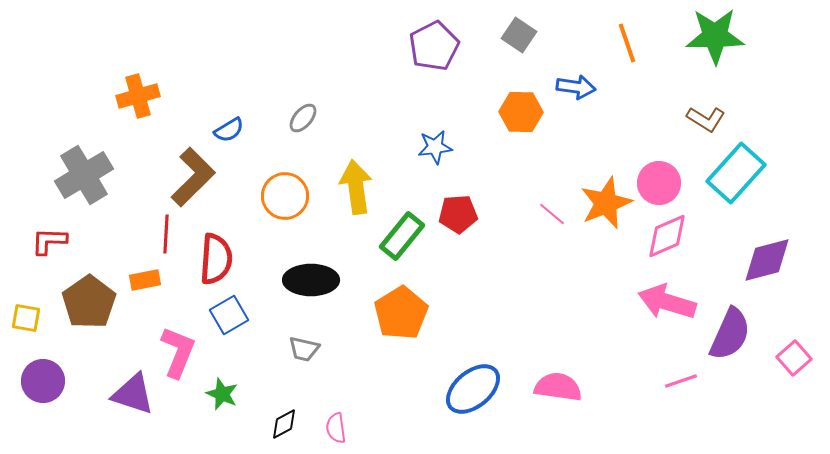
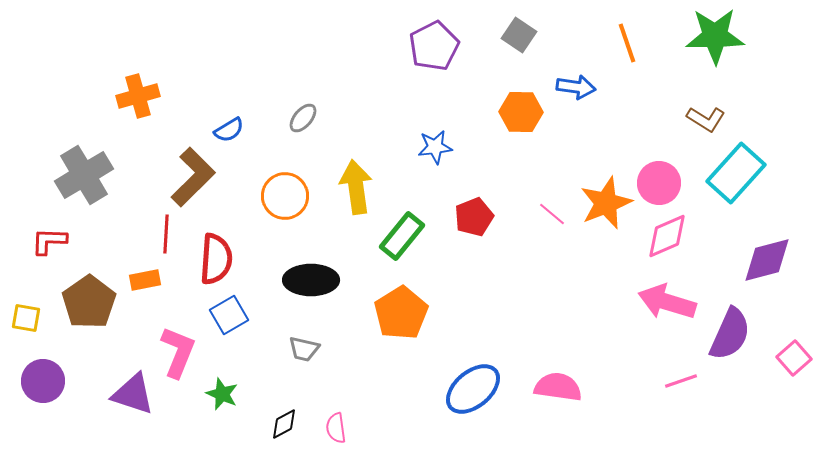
red pentagon at (458, 214): moved 16 px right, 3 px down; rotated 18 degrees counterclockwise
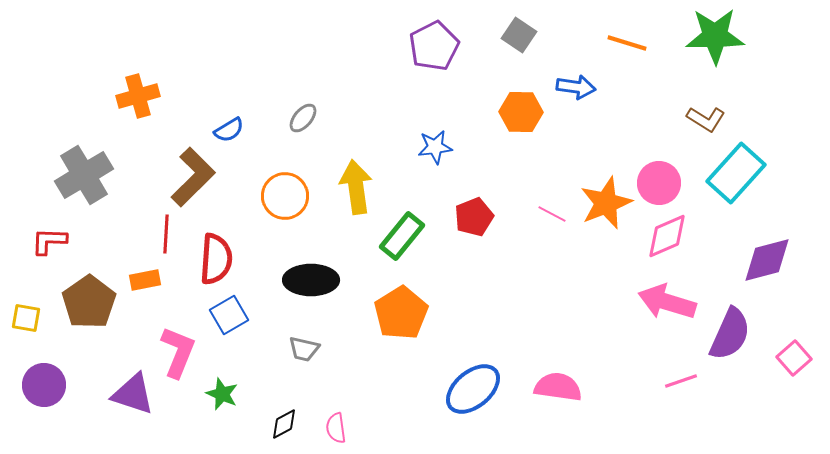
orange line at (627, 43): rotated 54 degrees counterclockwise
pink line at (552, 214): rotated 12 degrees counterclockwise
purple circle at (43, 381): moved 1 px right, 4 px down
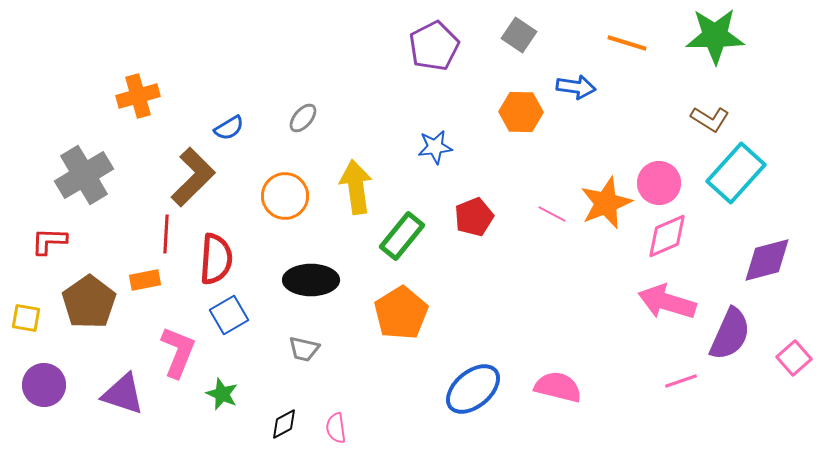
brown L-shape at (706, 119): moved 4 px right
blue semicircle at (229, 130): moved 2 px up
pink semicircle at (558, 387): rotated 6 degrees clockwise
purple triangle at (133, 394): moved 10 px left
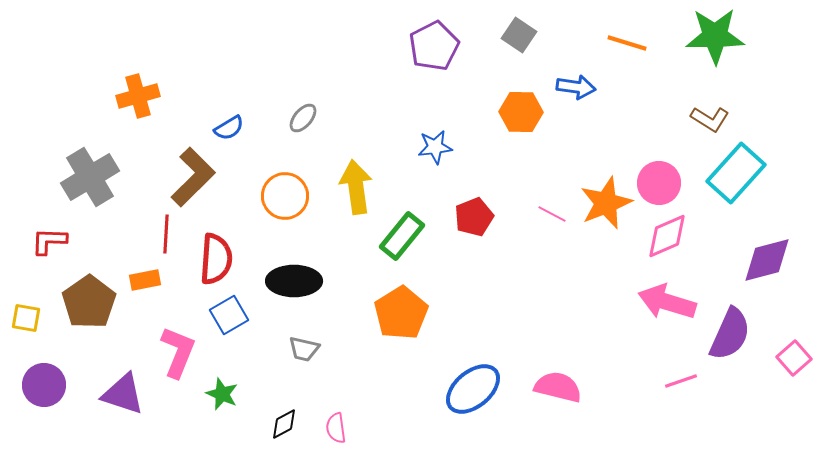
gray cross at (84, 175): moved 6 px right, 2 px down
black ellipse at (311, 280): moved 17 px left, 1 px down
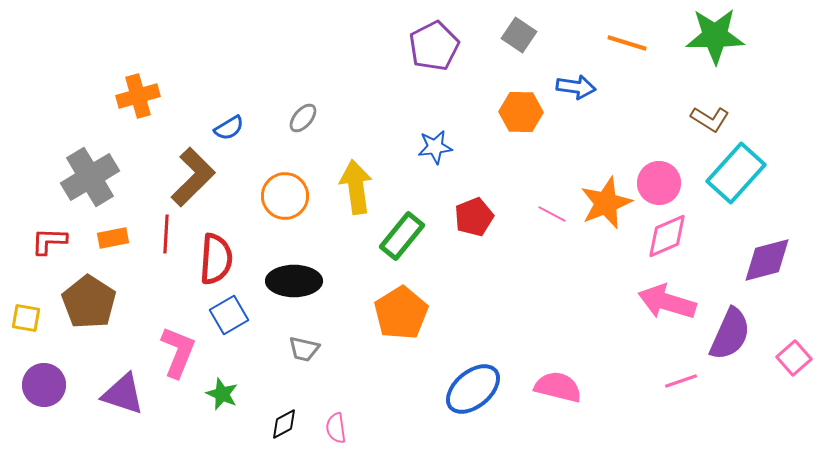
orange rectangle at (145, 280): moved 32 px left, 42 px up
brown pentagon at (89, 302): rotated 4 degrees counterclockwise
